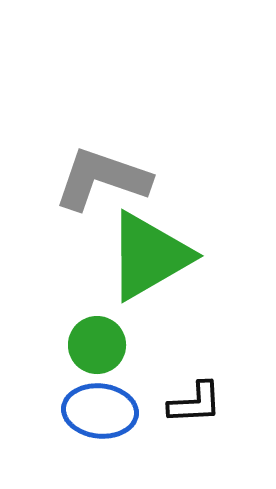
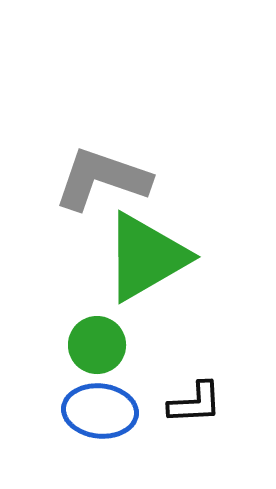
green triangle: moved 3 px left, 1 px down
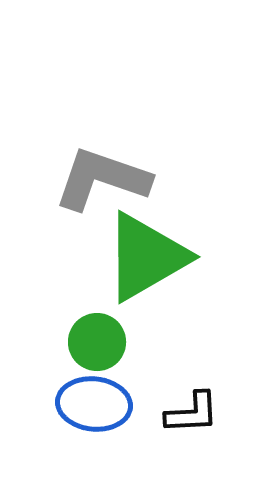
green circle: moved 3 px up
black L-shape: moved 3 px left, 10 px down
blue ellipse: moved 6 px left, 7 px up
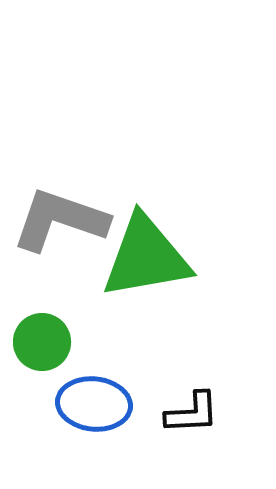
gray L-shape: moved 42 px left, 41 px down
green triangle: rotated 20 degrees clockwise
green circle: moved 55 px left
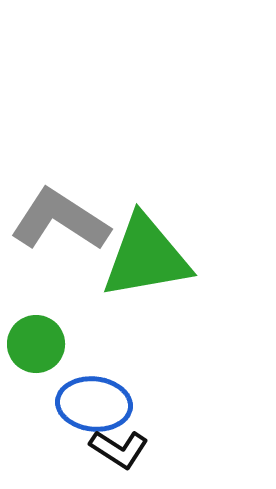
gray L-shape: rotated 14 degrees clockwise
green circle: moved 6 px left, 2 px down
black L-shape: moved 73 px left, 36 px down; rotated 36 degrees clockwise
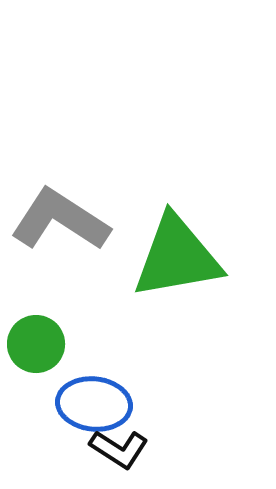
green triangle: moved 31 px right
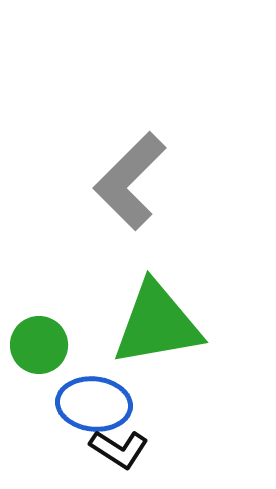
gray L-shape: moved 70 px right, 39 px up; rotated 78 degrees counterclockwise
green triangle: moved 20 px left, 67 px down
green circle: moved 3 px right, 1 px down
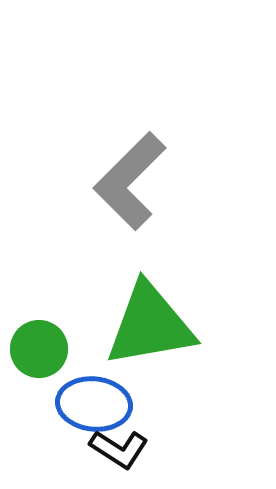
green triangle: moved 7 px left, 1 px down
green circle: moved 4 px down
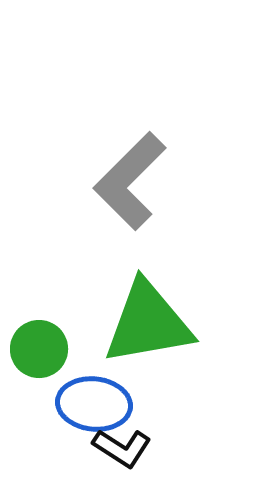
green triangle: moved 2 px left, 2 px up
black L-shape: moved 3 px right, 1 px up
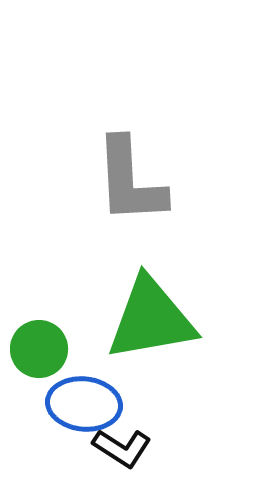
gray L-shape: rotated 48 degrees counterclockwise
green triangle: moved 3 px right, 4 px up
blue ellipse: moved 10 px left
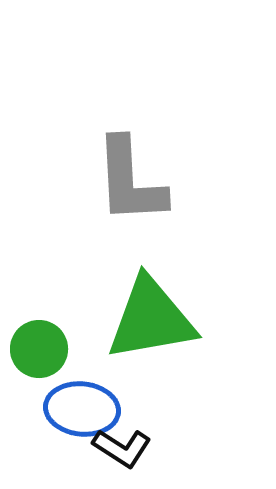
blue ellipse: moved 2 px left, 5 px down
